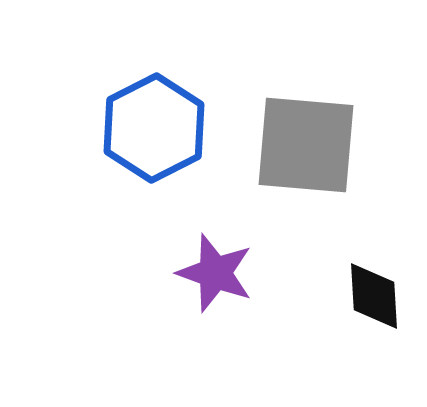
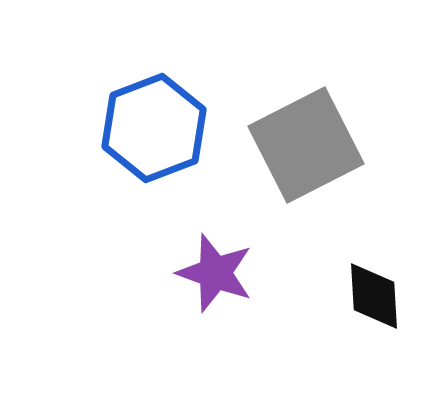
blue hexagon: rotated 6 degrees clockwise
gray square: rotated 32 degrees counterclockwise
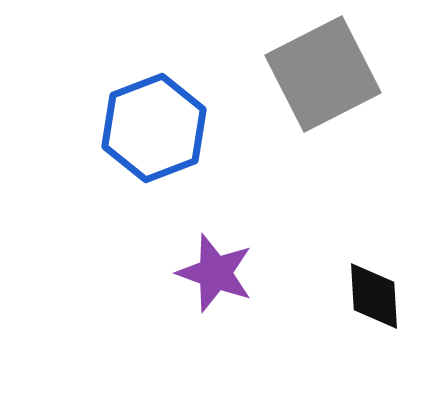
gray square: moved 17 px right, 71 px up
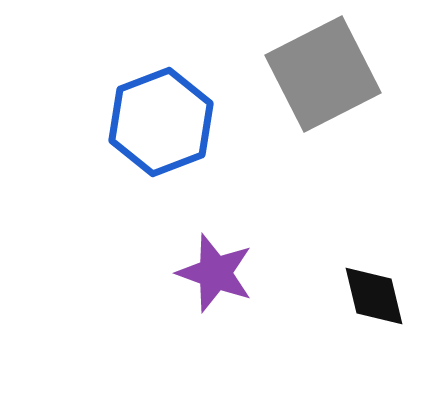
blue hexagon: moved 7 px right, 6 px up
black diamond: rotated 10 degrees counterclockwise
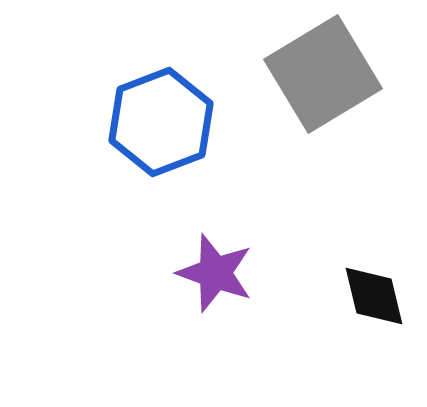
gray square: rotated 4 degrees counterclockwise
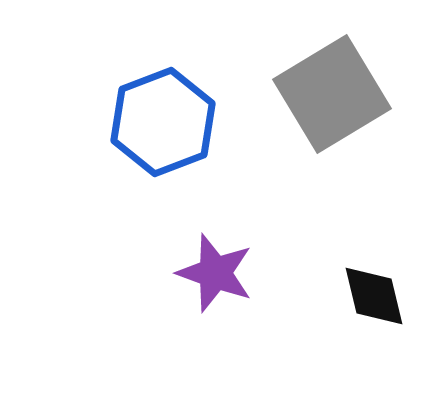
gray square: moved 9 px right, 20 px down
blue hexagon: moved 2 px right
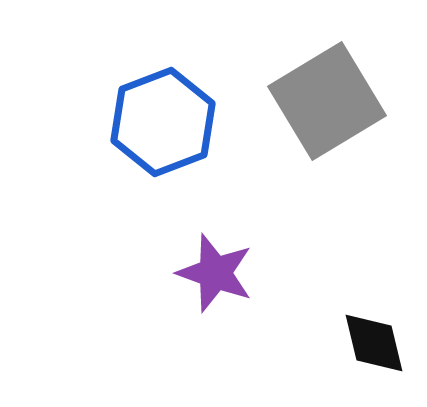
gray square: moved 5 px left, 7 px down
black diamond: moved 47 px down
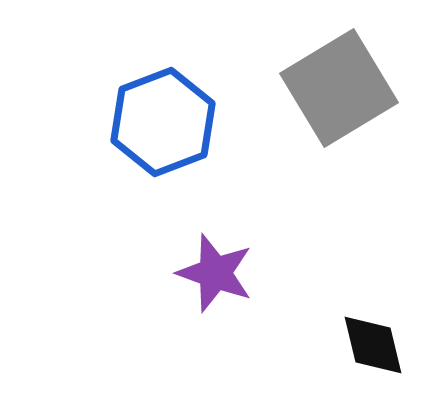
gray square: moved 12 px right, 13 px up
black diamond: moved 1 px left, 2 px down
